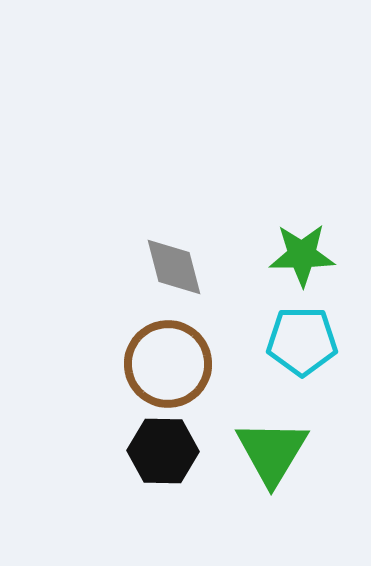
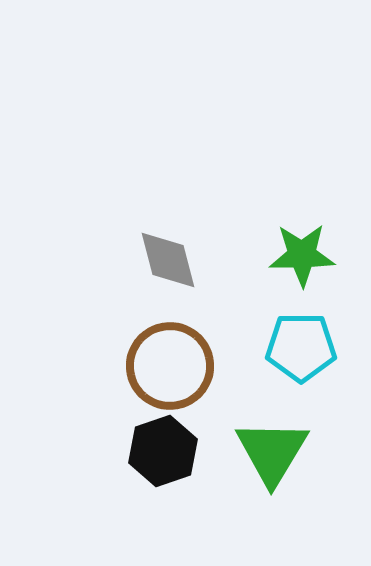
gray diamond: moved 6 px left, 7 px up
cyan pentagon: moved 1 px left, 6 px down
brown circle: moved 2 px right, 2 px down
black hexagon: rotated 20 degrees counterclockwise
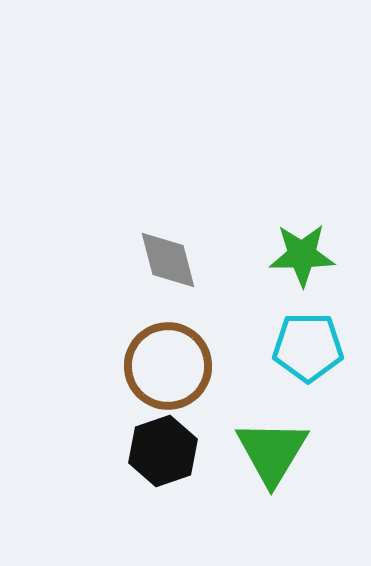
cyan pentagon: moved 7 px right
brown circle: moved 2 px left
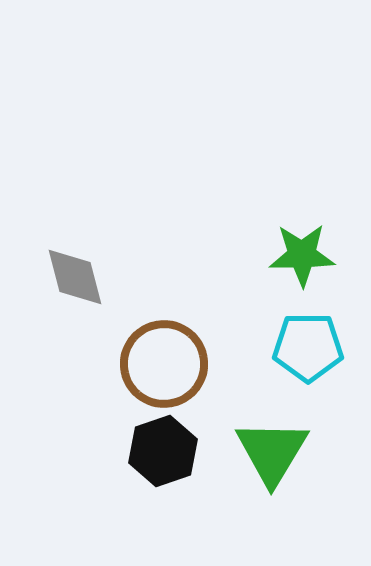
gray diamond: moved 93 px left, 17 px down
brown circle: moved 4 px left, 2 px up
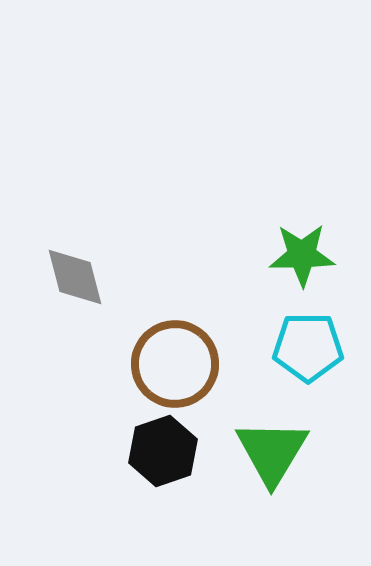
brown circle: moved 11 px right
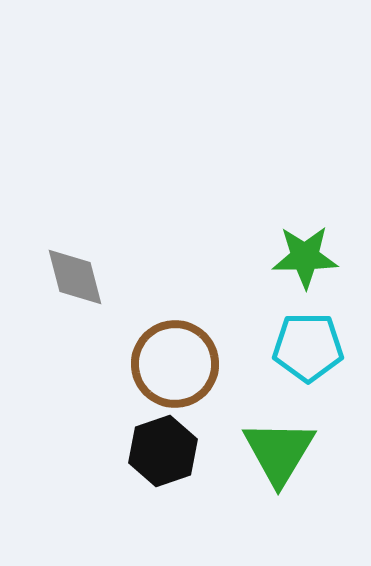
green star: moved 3 px right, 2 px down
green triangle: moved 7 px right
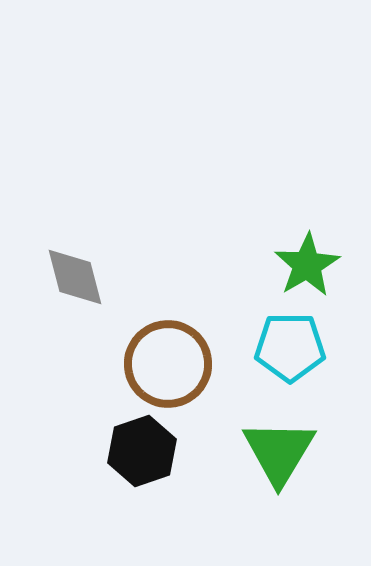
green star: moved 2 px right, 8 px down; rotated 30 degrees counterclockwise
cyan pentagon: moved 18 px left
brown circle: moved 7 px left
black hexagon: moved 21 px left
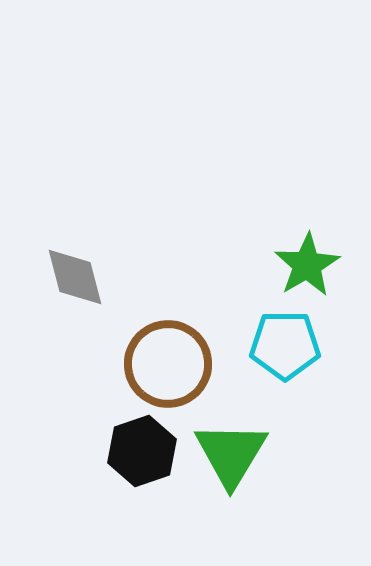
cyan pentagon: moved 5 px left, 2 px up
green triangle: moved 48 px left, 2 px down
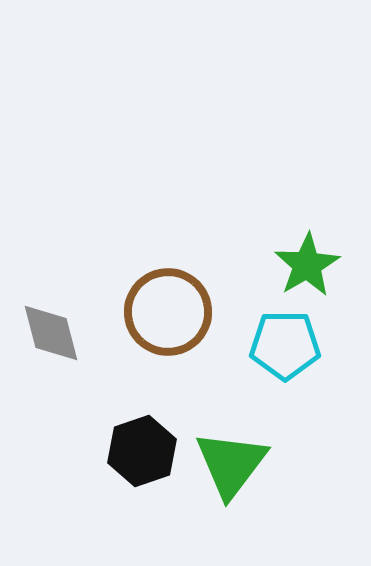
gray diamond: moved 24 px left, 56 px down
brown circle: moved 52 px up
green triangle: moved 10 px down; rotated 6 degrees clockwise
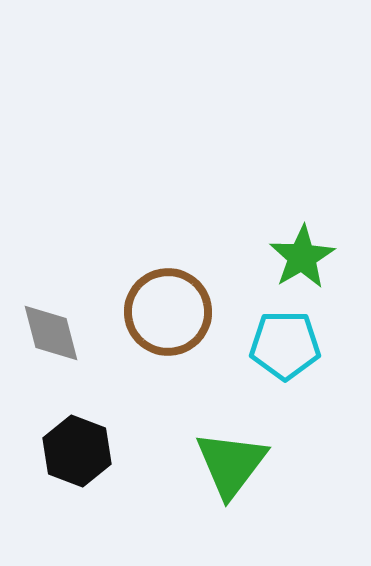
green star: moved 5 px left, 8 px up
black hexagon: moved 65 px left; rotated 20 degrees counterclockwise
